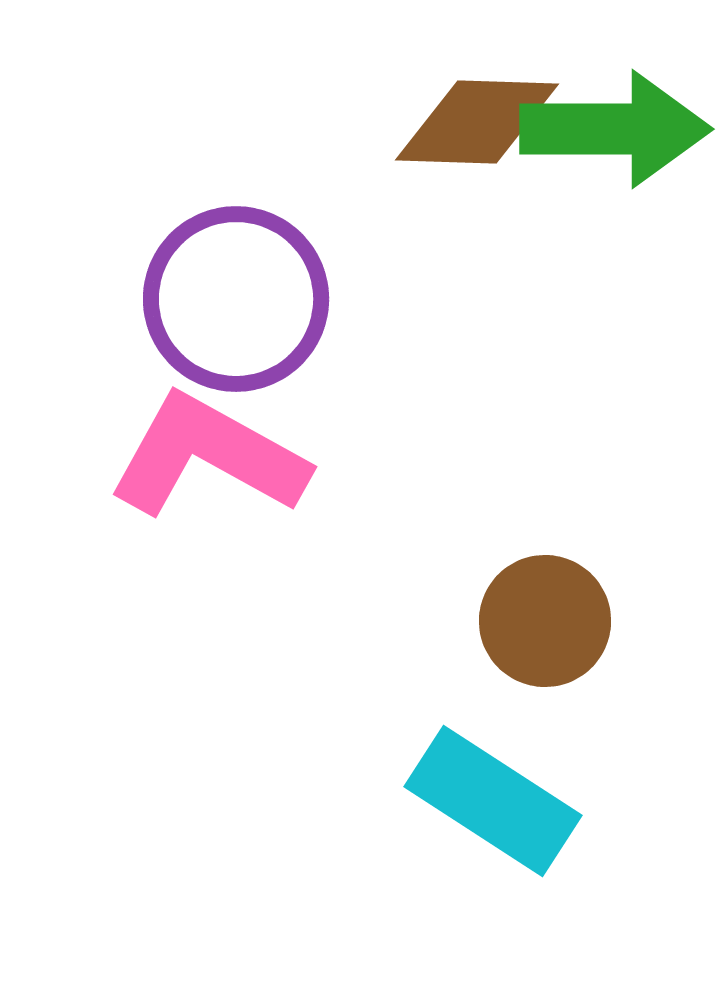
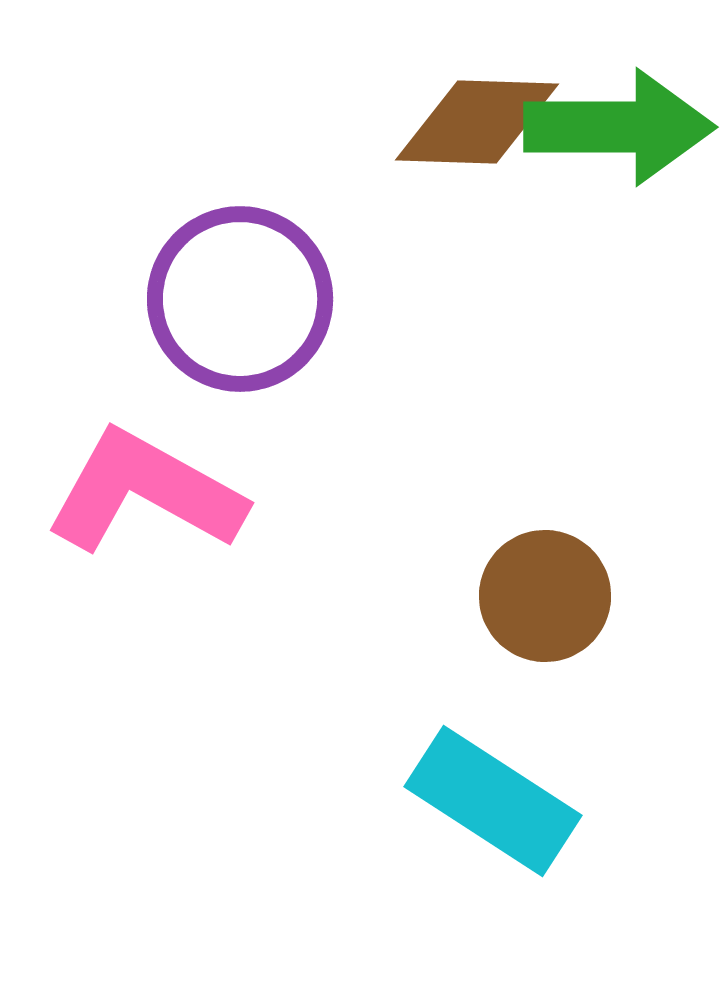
green arrow: moved 4 px right, 2 px up
purple circle: moved 4 px right
pink L-shape: moved 63 px left, 36 px down
brown circle: moved 25 px up
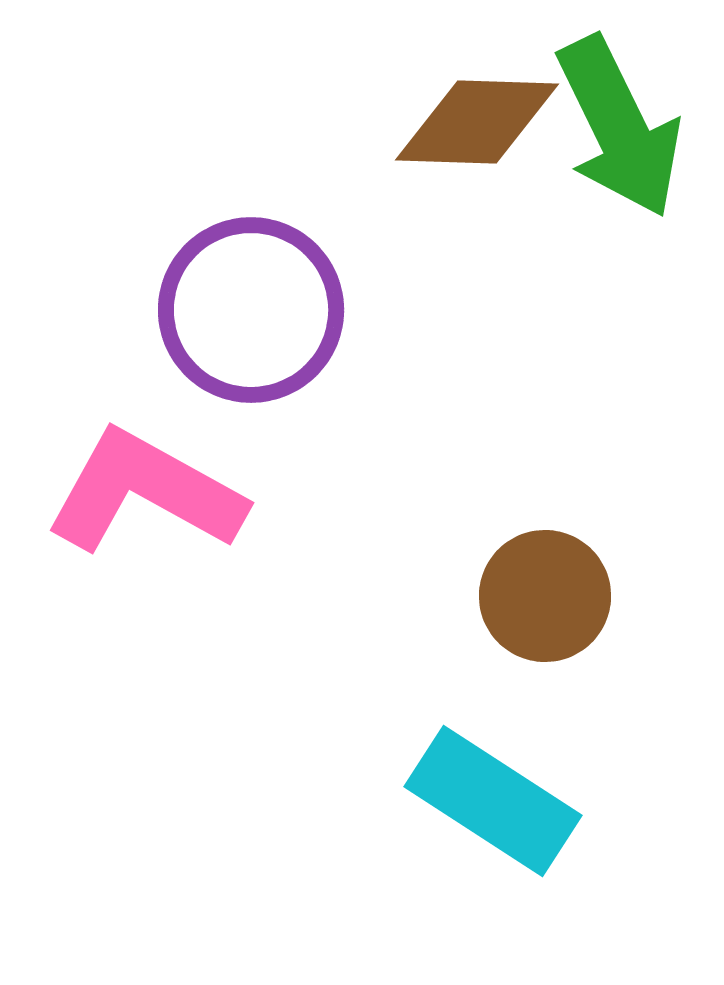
green arrow: rotated 64 degrees clockwise
purple circle: moved 11 px right, 11 px down
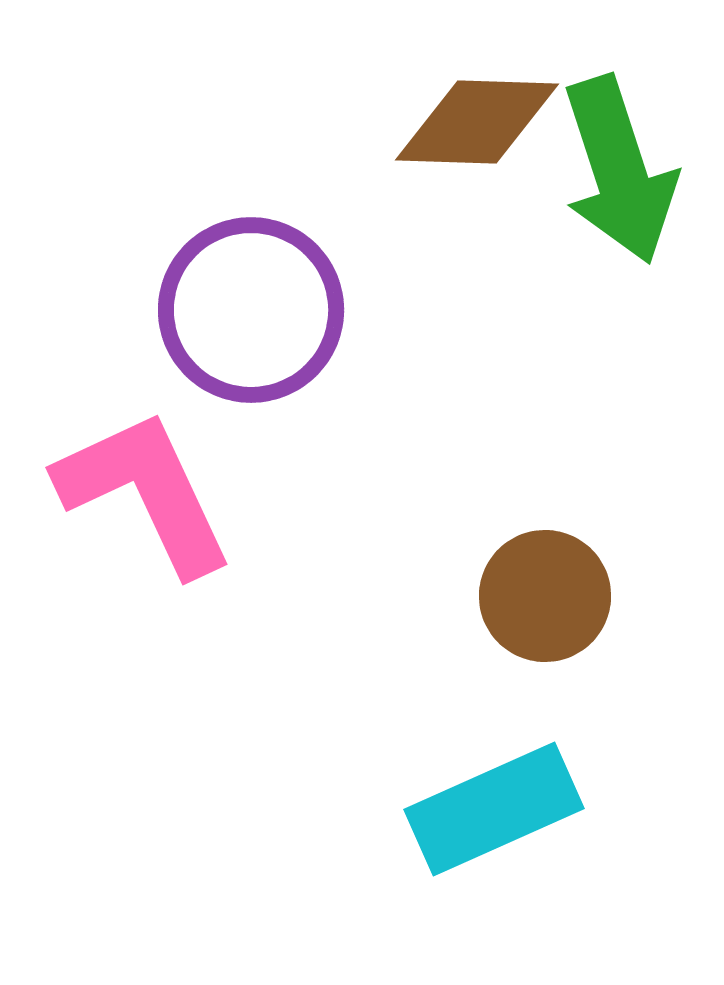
green arrow: moved 43 px down; rotated 8 degrees clockwise
pink L-shape: rotated 36 degrees clockwise
cyan rectangle: moved 1 px right, 8 px down; rotated 57 degrees counterclockwise
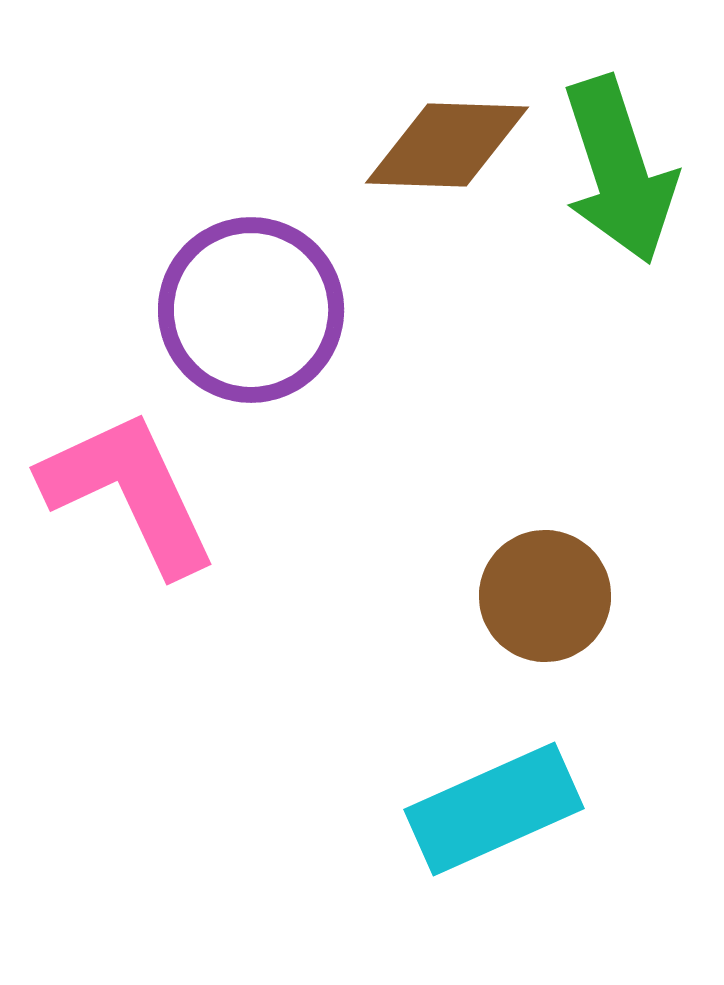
brown diamond: moved 30 px left, 23 px down
pink L-shape: moved 16 px left
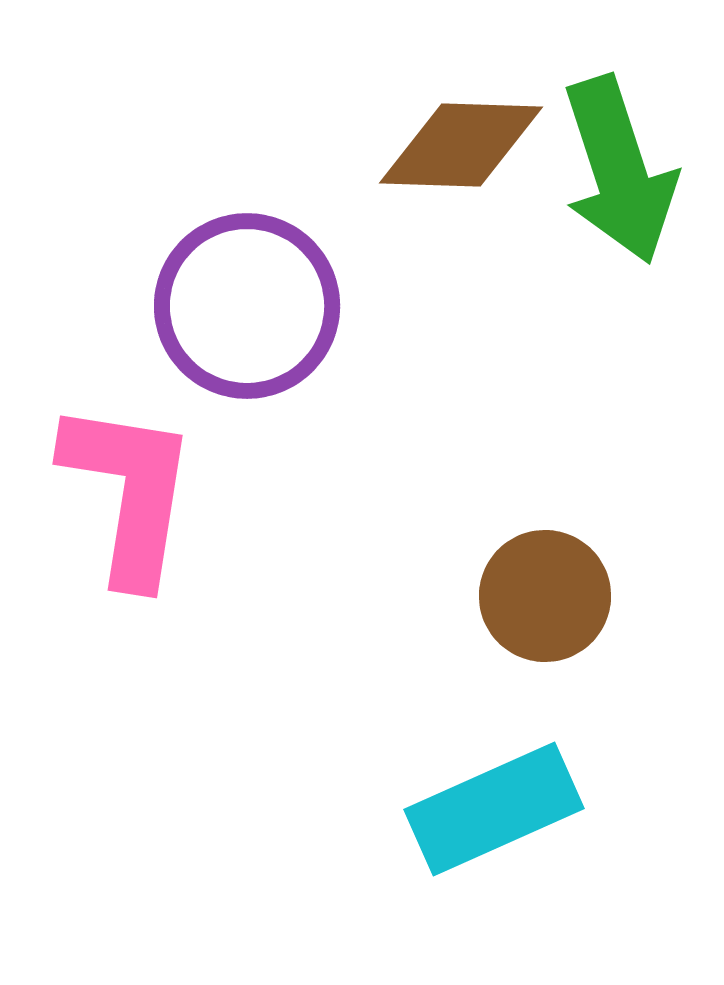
brown diamond: moved 14 px right
purple circle: moved 4 px left, 4 px up
pink L-shape: rotated 34 degrees clockwise
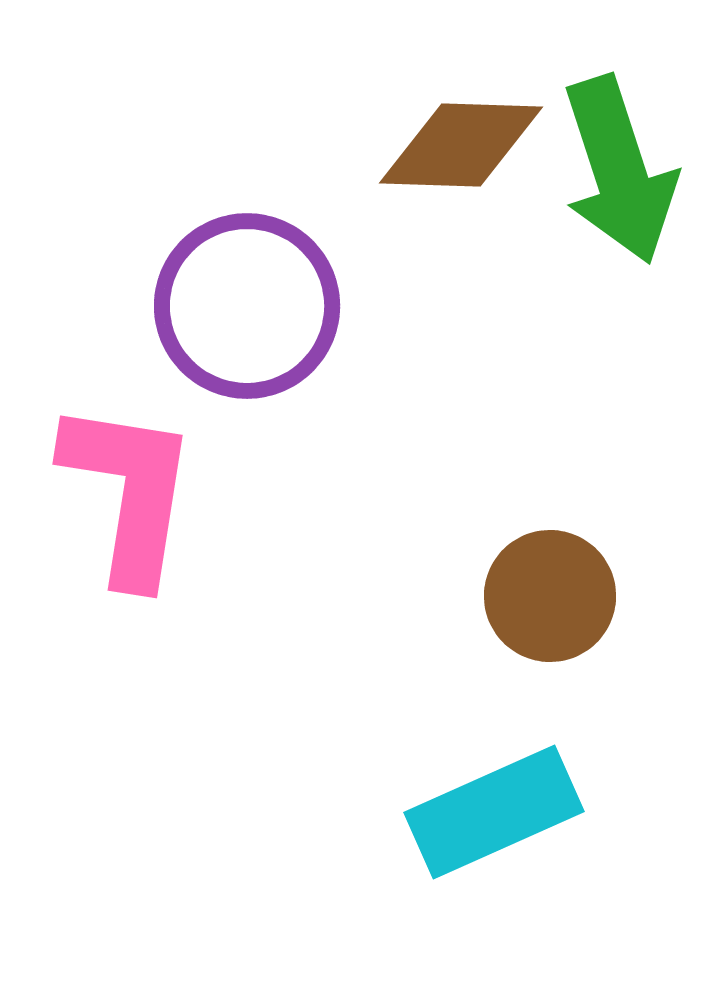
brown circle: moved 5 px right
cyan rectangle: moved 3 px down
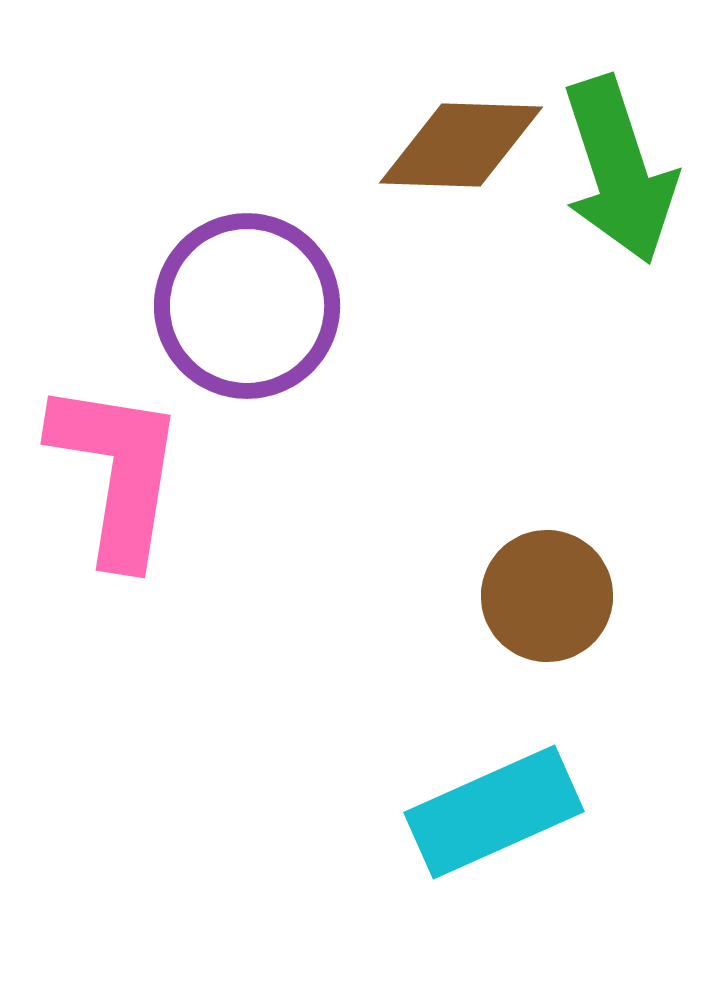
pink L-shape: moved 12 px left, 20 px up
brown circle: moved 3 px left
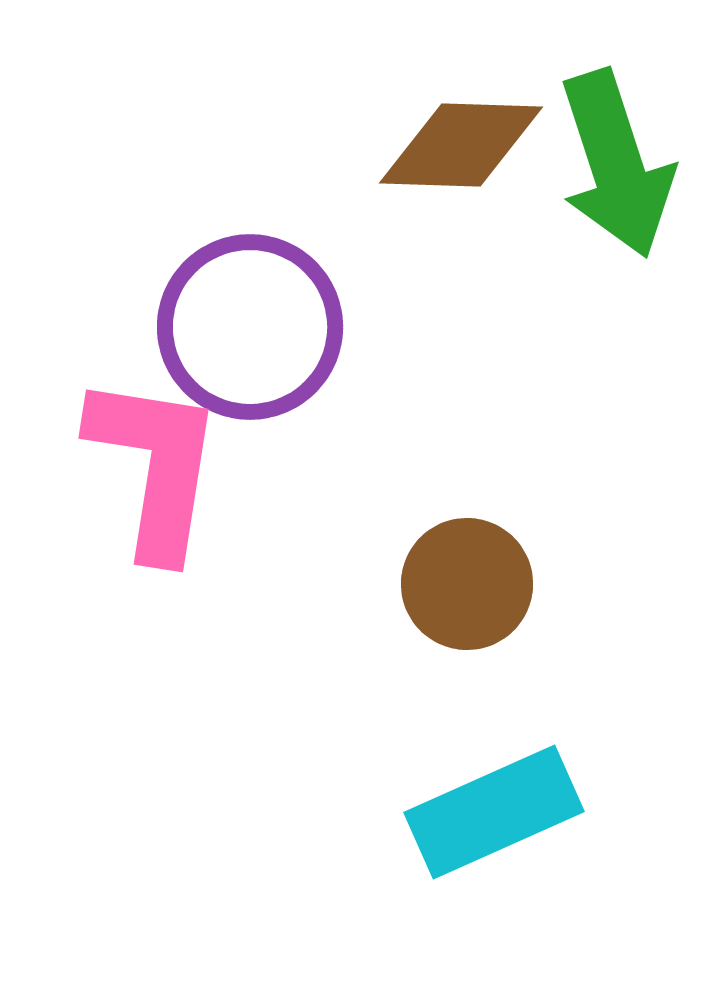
green arrow: moved 3 px left, 6 px up
purple circle: moved 3 px right, 21 px down
pink L-shape: moved 38 px right, 6 px up
brown circle: moved 80 px left, 12 px up
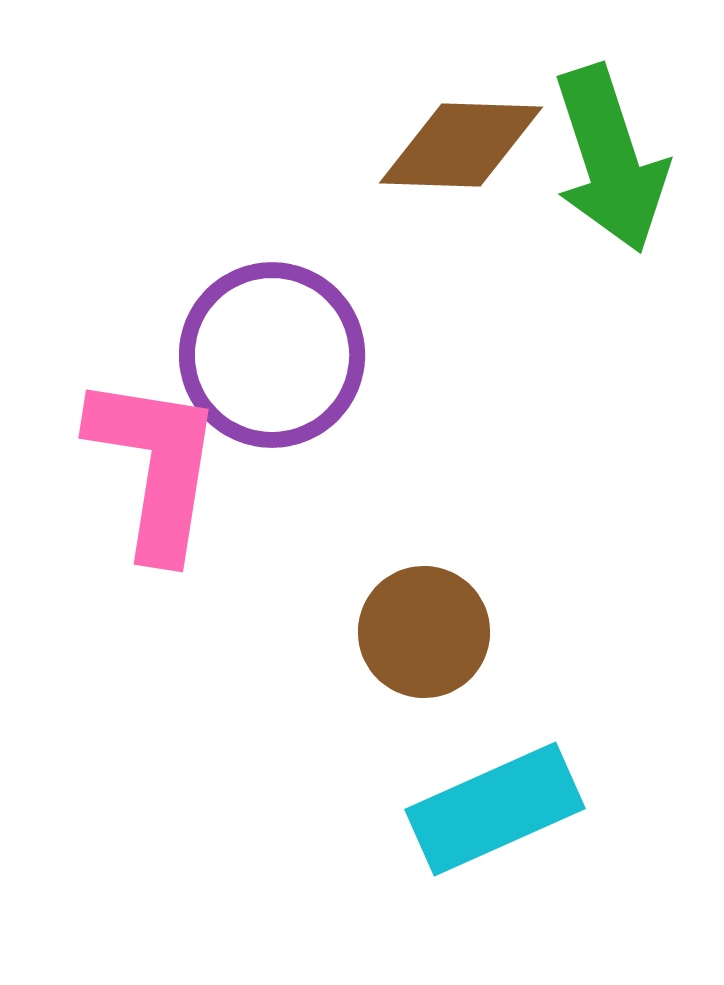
green arrow: moved 6 px left, 5 px up
purple circle: moved 22 px right, 28 px down
brown circle: moved 43 px left, 48 px down
cyan rectangle: moved 1 px right, 3 px up
